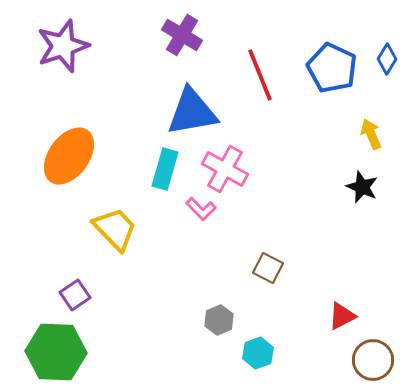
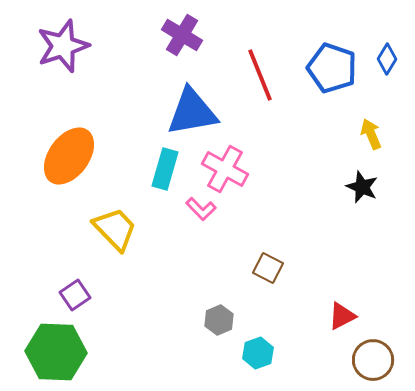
blue pentagon: rotated 6 degrees counterclockwise
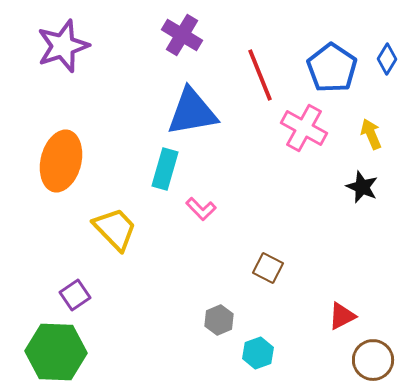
blue pentagon: rotated 15 degrees clockwise
orange ellipse: moved 8 px left, 5 px down; rotated 22 degrees counterclockwise
pink cross: moved 79 px right, 41 px up
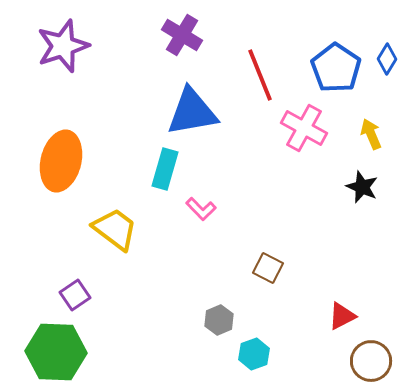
blue pentagon: moved 4 px right
yellow trapezoid: rotated 9 degrees counterclockwise
cyan hexagon: moved 4 px left, 1 px down
brown circle: moved 2 px left, 1 px down
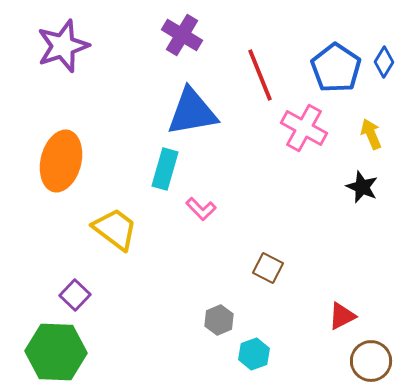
blue diamond: moved 3 px left, 3 px down
purple square: rotated 12 degrees counterclockwise
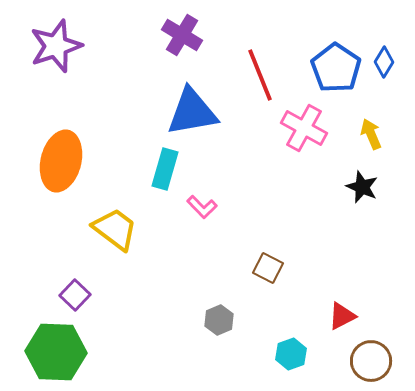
purple star: moved 7 px left
pink L-shape: moved 1 px right, 2 px up
cyan hexagon: moved 37 px right
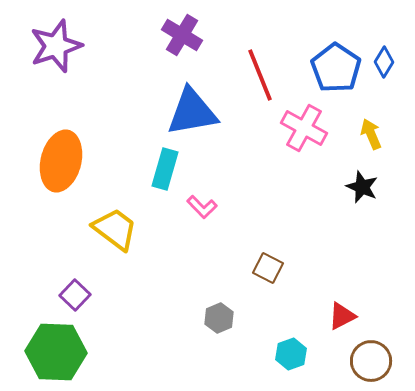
gray hexagon: moved 2 px up
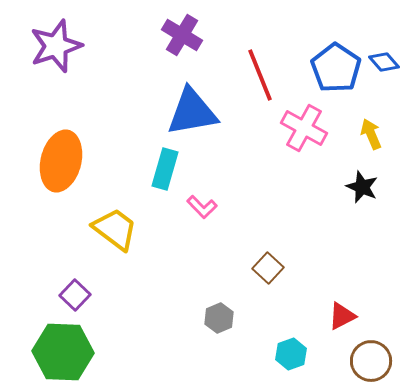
blue diamond: rotated 72 degrees counterclockwise
brown square: rotated 16 degrees clockwise
green hexagon: moved 7 px right
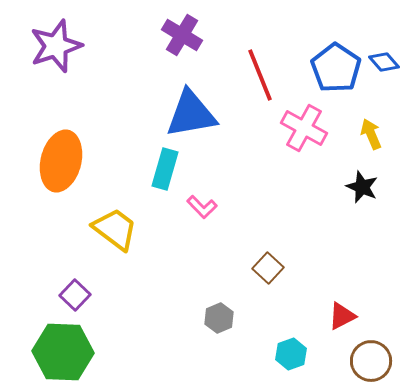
blue triangle: moved 1 px left, 2 px down
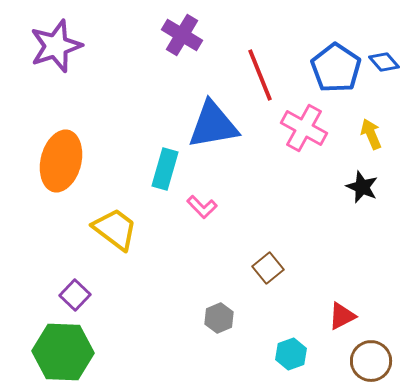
blue triangle: moved 22 px right, 11 px down
brown square: rotated 8 degrees clockwise
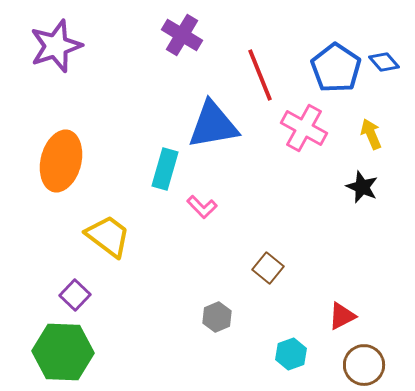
yellow trapezoid: moved 7 px left, 7 px down
brown square: rotated 12 degrees counterclockwise
gray hexagon: moved 2 px left, 1 px up
brown circle: moved 7 px left, 4 px down
